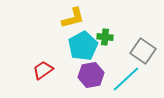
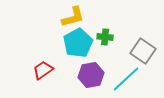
yellow L-shape: moved 1 px up
cyan pentagon: moved 5 px left, 3 px up
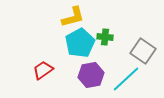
cyan pentagon: moved 2 px right
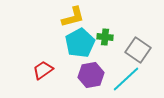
gray square: moved 5 px left, 1 px up
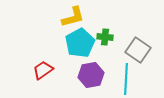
cyan line: rotated 44 degrees counterclockwise
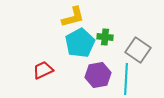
red trapezoid: rotated 10 degrees clockwise
purple hexagon: moved 7 px right
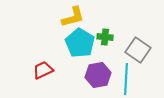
cyan pentagon: rotated 12 degrees counterclockwise
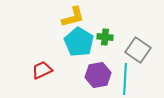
cyan pentagon: moved 1 px left, 1 px up
red trapezoid: moved 1 px left
cyan line: moved 1 px left
